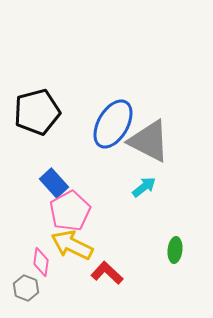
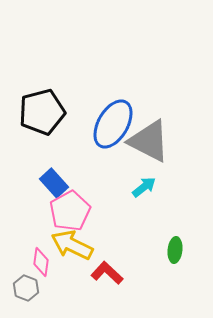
black pentagon: moved 5 px right
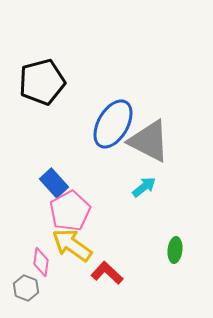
black pentagon: moved 30 px up
yellow arrow: rotated 9 degrees clockwise
